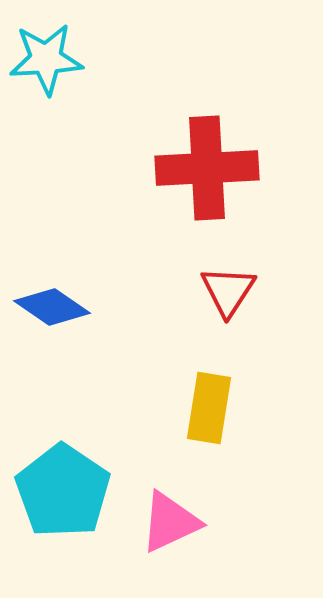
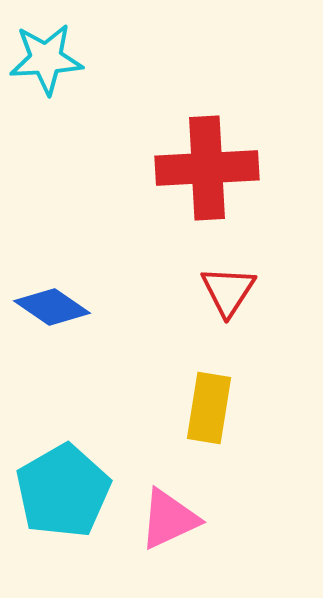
cyan pentagon: rotated 8 degrees clockwise
pink triangle: moved 1 px left, 3 px up
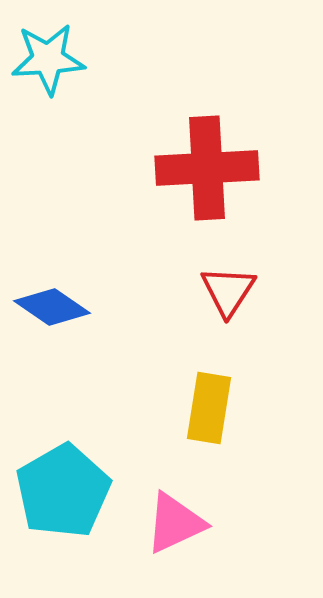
cyan star: moved 2 px right
pink triangle: moved 6 px right, 4 px down
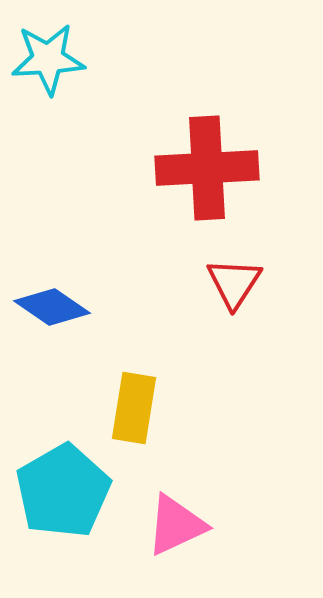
red triangle: moved 6 px right, 8 px up
yellow rectangle: moved 75 px left
pink triangle: moved 1 px right, 2 px down
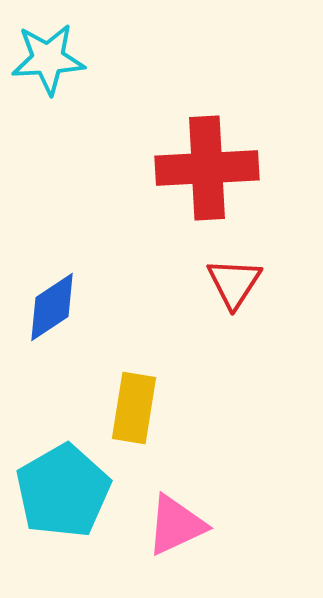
blue diamond: rotated 68 degrees counterclockwise
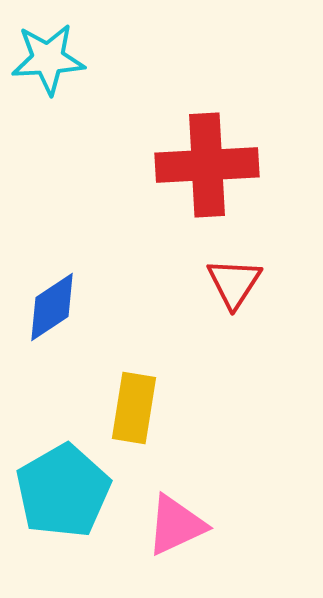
red cross: moved 3 px up
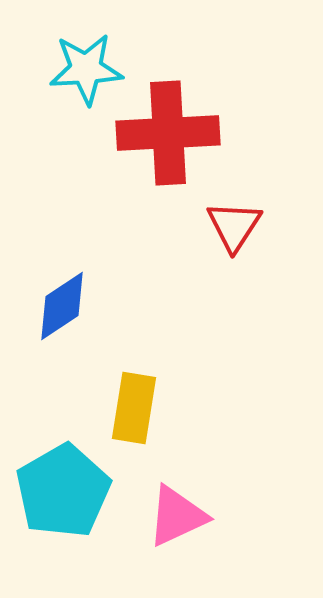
cyan star: moved 38 px right, 10 px down
red cross: moved 39 px left, 32 px up
red triangle: moved 57 px up
blue diamond: moved 10 px right, 1 px up
pink triangle: moved 1 px right, 9 px up
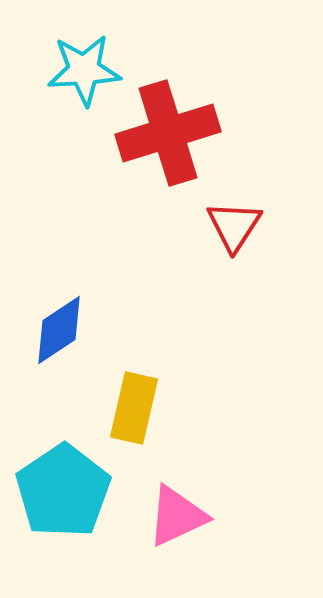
cyan star: moved 2 px left, 1 px down
red cross: rotated 14 degrees counterclockwise
blue diamond: moved 3 px left, 24 px down
yellow rectangle: rotated 4 degrees clockwise
cyan pentagon: rotated 4 degrees counterclockwise
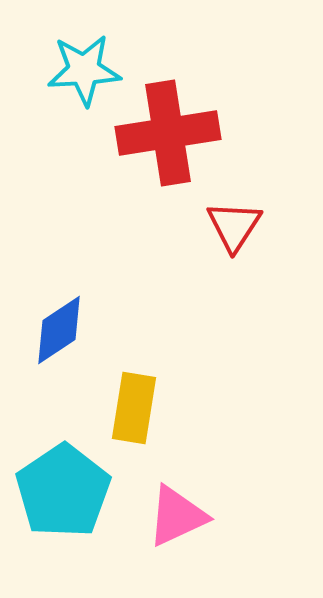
red cross: rotated 8 degrees clockwise
yellow rectangle: rotated 4 degrees counterclockwise
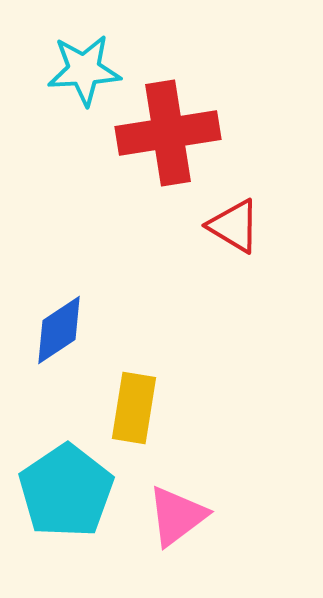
red triangle: rotated 32 degrees counterclockwise
cyan pentagon: moved 3 px right
pink triangle: rotated 12 degrees counterclockwise
